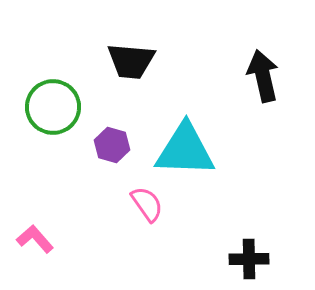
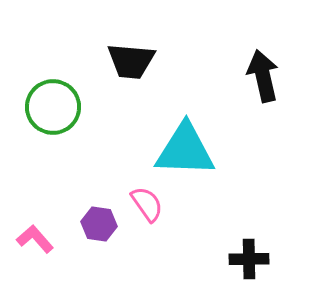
purple hexagon: moved 13 px left, 79 px down; rotated 8 degrees counterclockwise
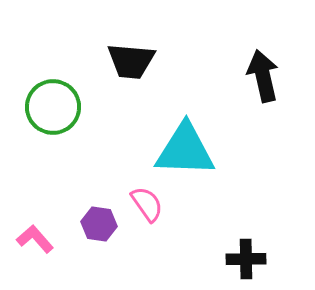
black cross: moved 3 px left
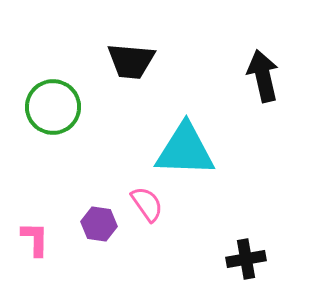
pink L-shape: rotated 42 degrees clockwise
black cross: rotated 9 degrees counterclockwise
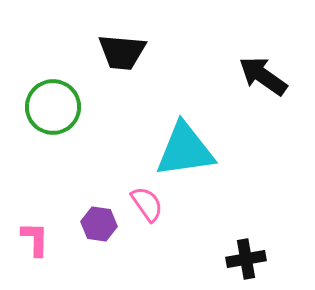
black trapezoid: moved 9 px left, 9 px up
black arrow: rotated 42 degrees counterclockwise
cyan triangle: rotated 10 degrees counterclockwise
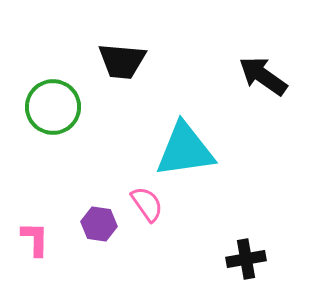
black trapezoid: moved 9 px down
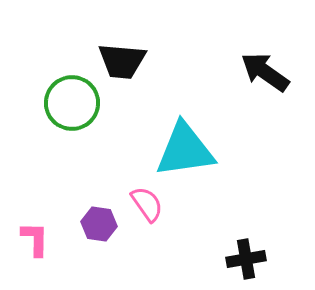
black arrow: moved 2 px right, 4 px up
green circle: moved 19 px right, 4 px up
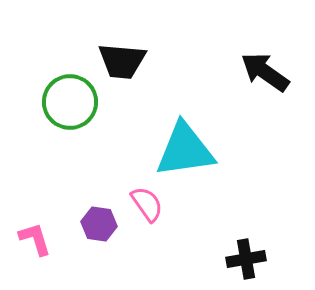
green circle: moved 2 px left, 1 px up
pink L-shape: rotated 18 degrees counterclockwise
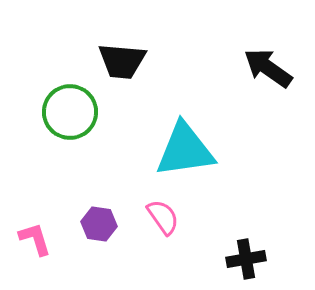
black arrow: moved 3 px right, 4 px up
green circle: moved 10 px down
pink semicircle: moved 16 px right, 13 px down
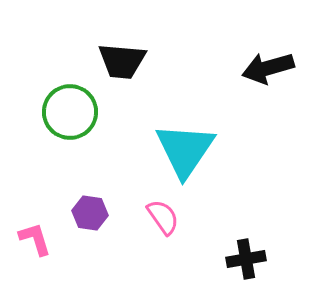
black arrow: rotated 51 degrees counterclockwise
cyan triangle: rotated 48 degrees counterclockwise
purple hexagon: moved 9 px left, 11 px up
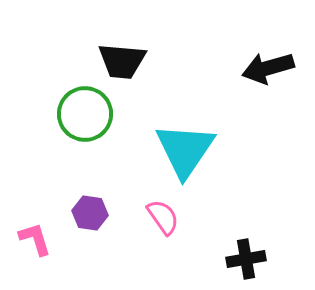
green circle: moved 15 px right, 2 px down
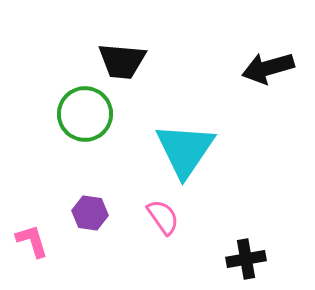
pink L-shape: moved 3 px left, 2 px down
